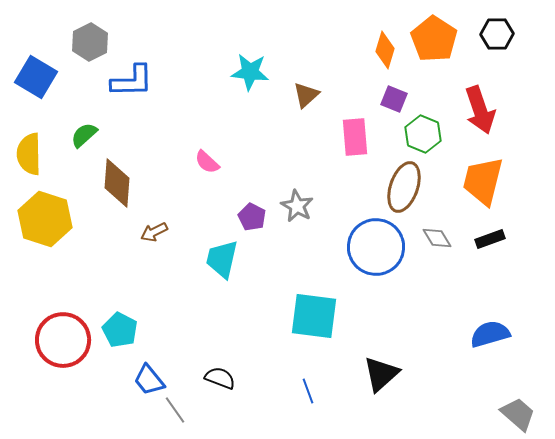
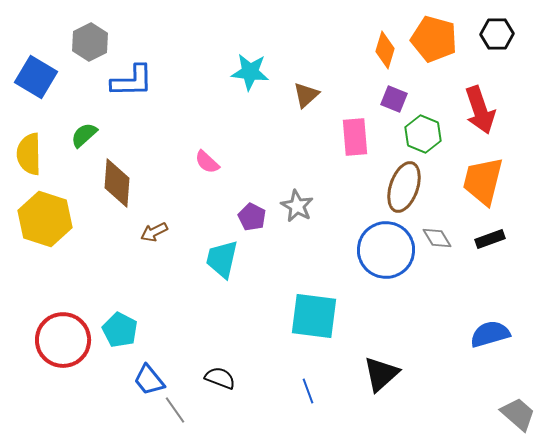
orange pentagon: rotated 18 degrees counterclockwise
blue circle: moved 10 px right, 3 px down
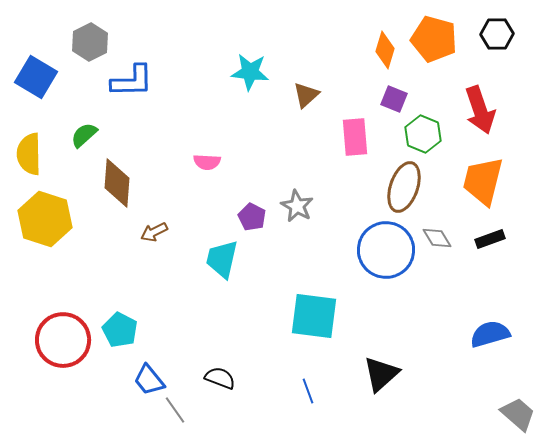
pink semicircle: rotated 40 degrees counterclockwise
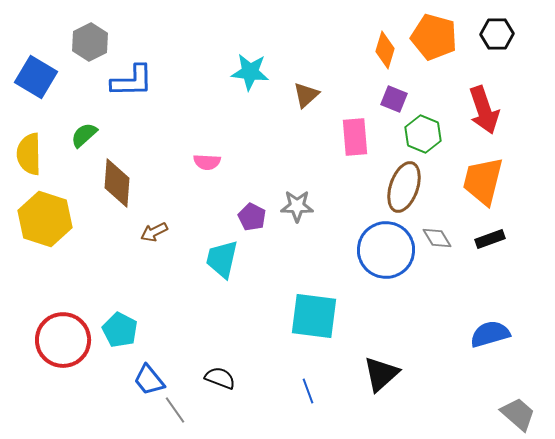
orange pentagon: moved 2 px up
red arrow: moved 4 px right
gray star: rotated 28 degrees counterclockwise
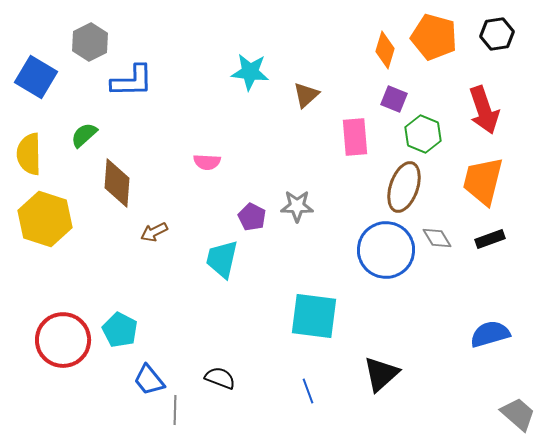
black hexagon: rotated 8 degrees counterclockwise
gray line: rotated 36 degrees clockwise
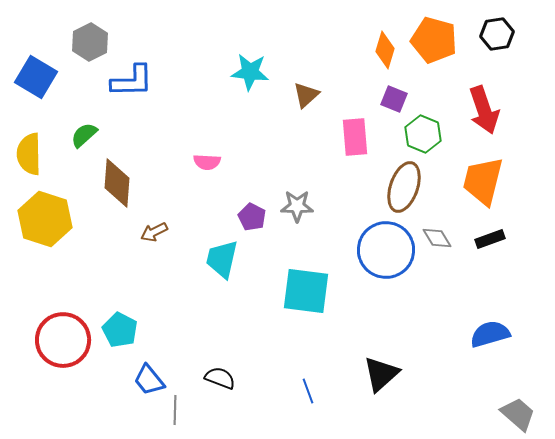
orange pentagon: moved 3 px down
cyan square: moved 8 px left, 25 px up
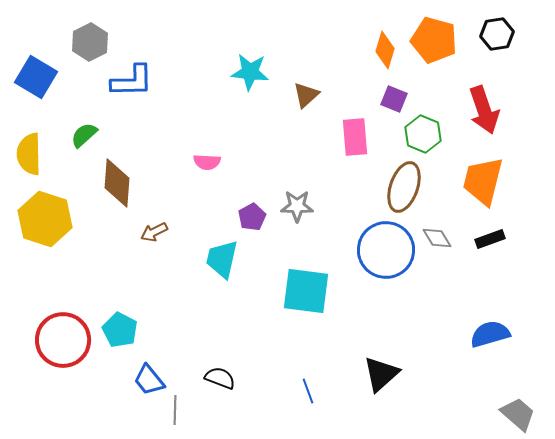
purple pentagon: rotated 16 degrees clockwise
